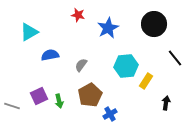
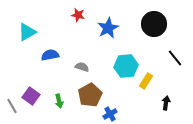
cyan triangle: moved 2 px left
gray semicircle: moved 1 px right, 2 px down; rotated 72 degrees clockwise
purple square: moved 8 px left; rotated 30 degrees counterclockwise
gray line: rotated 42 degrees clockwise
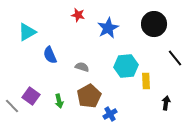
blue semicircle: rotated 102 degrees counterclockwise
yellow rectangle: rotated 35 degrees counterclockwise
brown pentagon: moved 1 px left, 1 px down
gray line: rotated 14 degrees counterclockwise
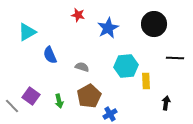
black line: rotated 48 degrees counterclockwise
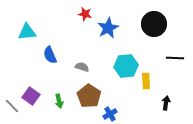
red star: moved 7 px right, 1 px up
cyan triangle: rotated 24 degrees clockwise
brown pentagon: rotated 10 degrees counterclockwise
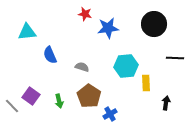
blue star: rotated 20 degrees clockwise
yellow rectangle: moved 2 px down
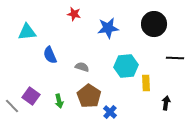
red star: moved 11 px left
blue cross: moved 2 px up; rotated 16 degrees counterclockwise
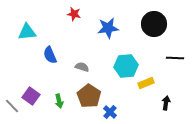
yellow rectangle: rotated 70 degrees clockwise
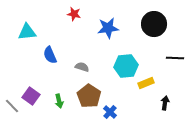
black arrow: moved 1 px left
